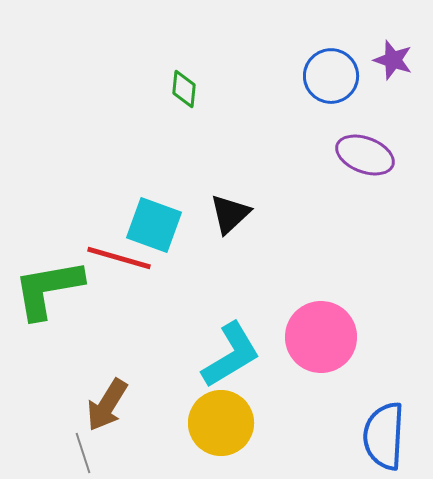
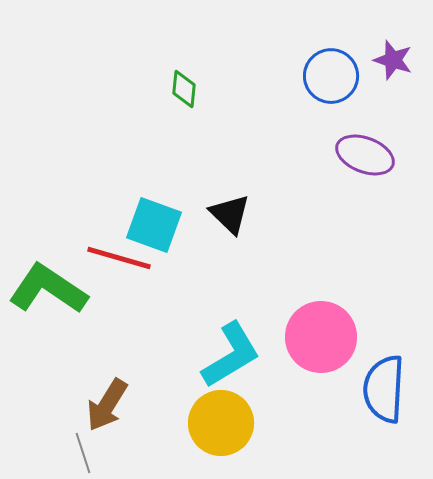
black triangle: rotated 33 degrees counterclockwise
green L-shape: rotated 44 degrees clockwise
blue semicircle: moved 47 px up
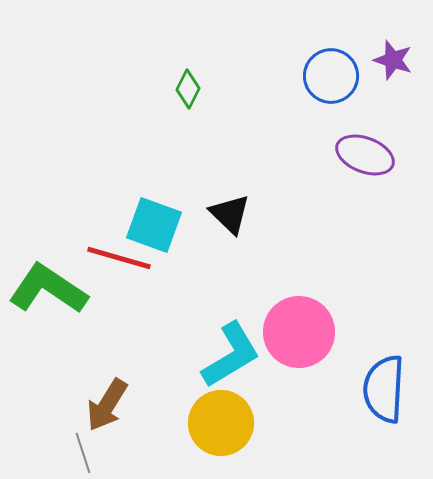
green diamond: moved 4 px right; rotated 21 degrees clockwise
pink circle: moved 22 px left, 5 px up
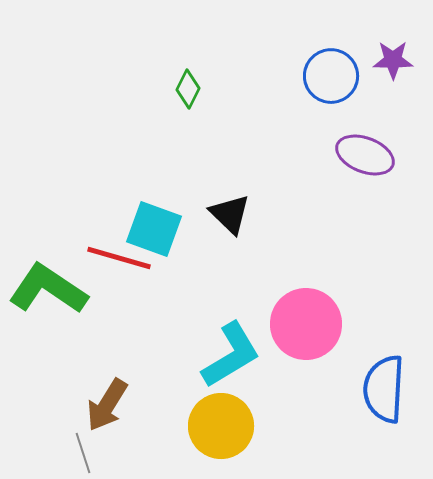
purple star: rotated 18 degrees counterclockwise
cyan square: moved 4 px down
pink circle: moved 7 px right, 8 px up
yellow circle: moved 3 px down
